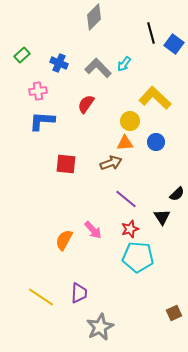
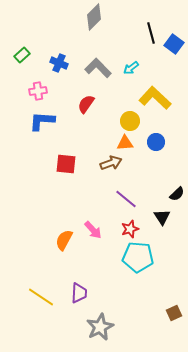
cyan arrow: moved 7 px right, 4 px down; rotated 14 degrees clockwise
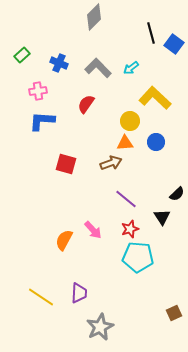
red square: rotated 10 degrees clockwise
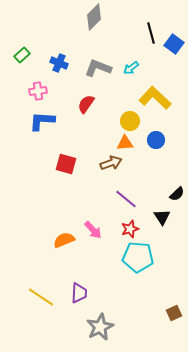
gray L-shape: rotated 24 degrees counterclockwise
blue circle: moved 2 px up
orange semicircle: rotated 40 degrees clockwise
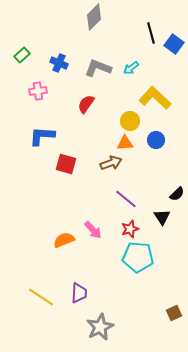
blue L-shape: moved 15 px down
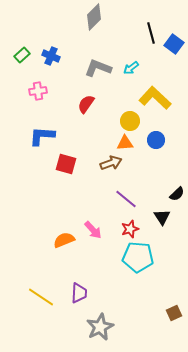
blue cross: moved 8 px left, 7 px up
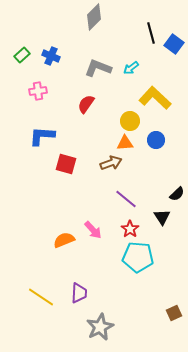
red star: rotated 18 degrees counterclockwise
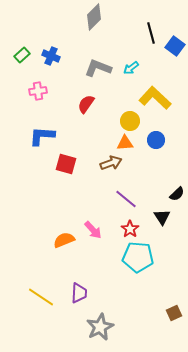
blue square: moved 1 px right, 2 px down
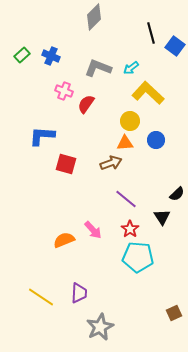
pink cross: moved 26 px right; rotated 30 degrees clockwise
yellow L-shape: moved 7 px left, 5 px up
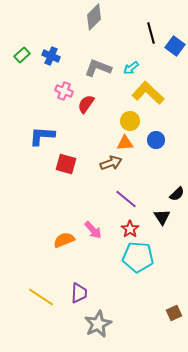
gray star: moved 2 px left, 3 px up
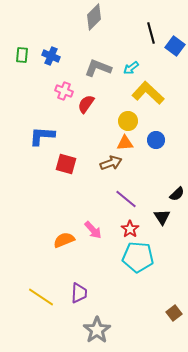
green rectangle: rotated 42 degrees counterclockwise
yellow circle: moved 2 px left
brown square: rotated 14 degrees counterclockwise
gray star: moved 1 px left, 6 px down; rotated 8 degrees counterclockwise
